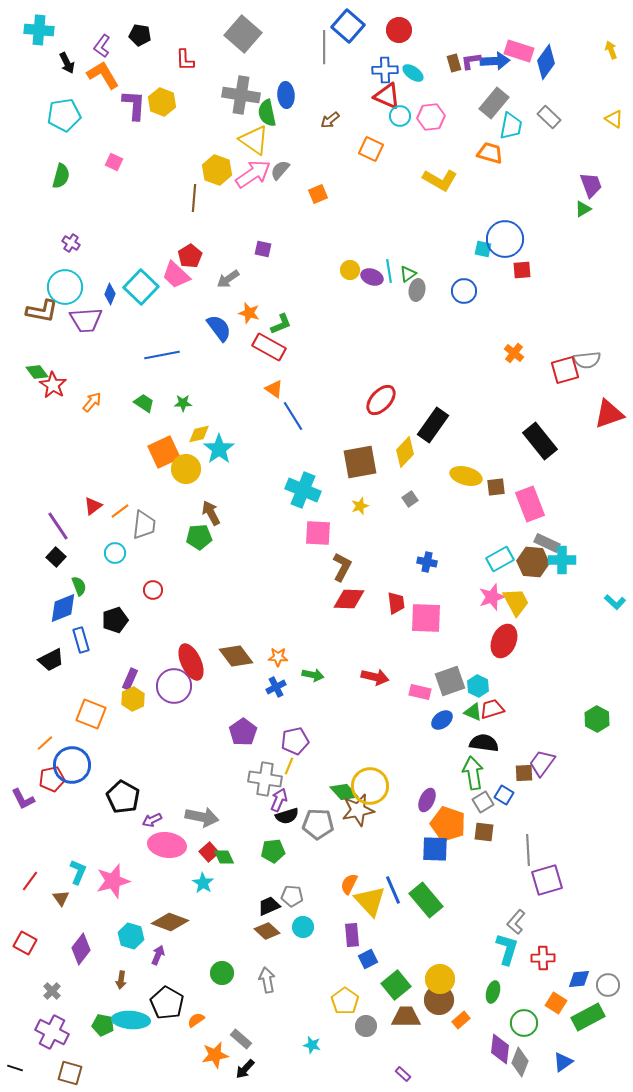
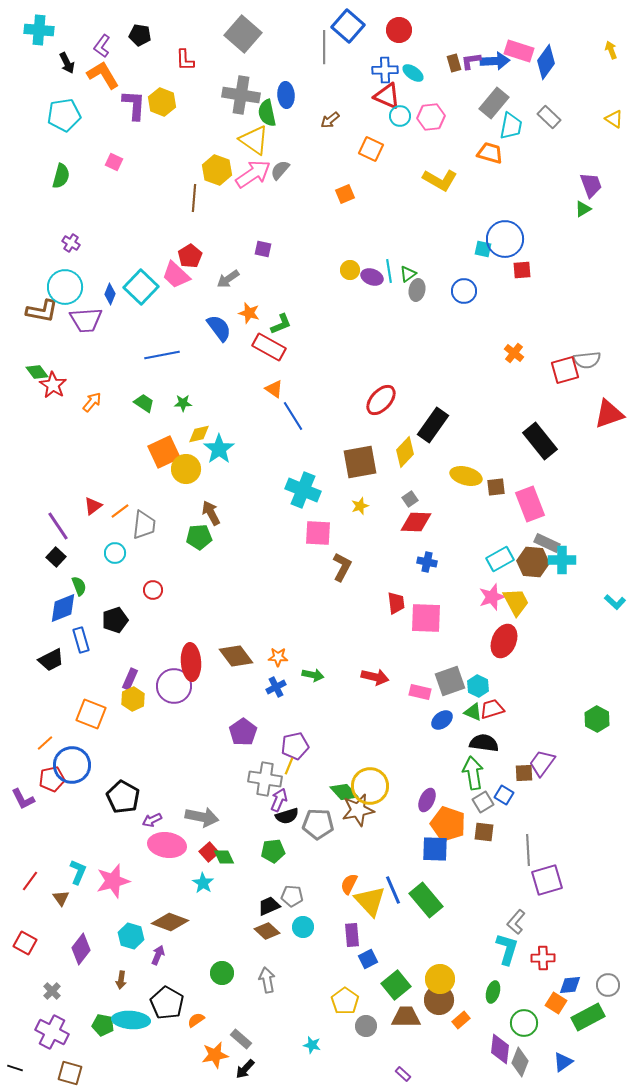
orange square at (318, 194): moved 27 px right
red diamond at (349, 599): moved 67 px right, 77 px up
red ellipse at (191, 662): rotated 21 degrees clockwise
purple pentagon at (295, 741): moved 5 px down
blue diamond at (579, 979): moved 9 px left, 6 px down
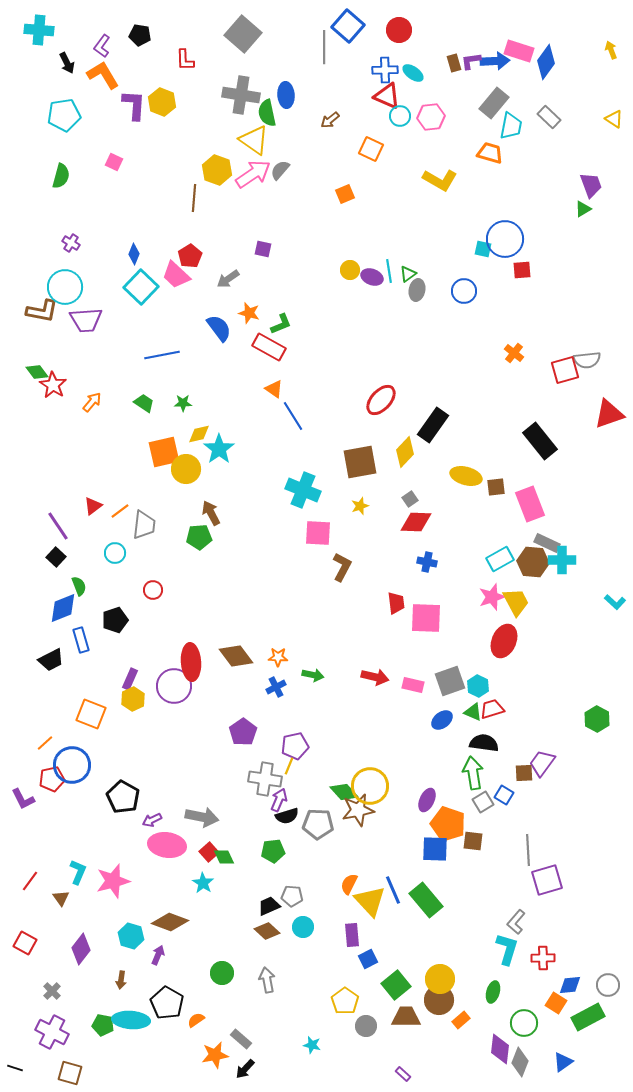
blue diamond at (110, 294): moved 24 px right, 40 px up
orange square at (164, 452): rotated 12 degrees clockwise
pink rectangle at (420, 692): moved 7 px left, 7 px up
brown square at (484, 832): moved 11 px left, 9 px down
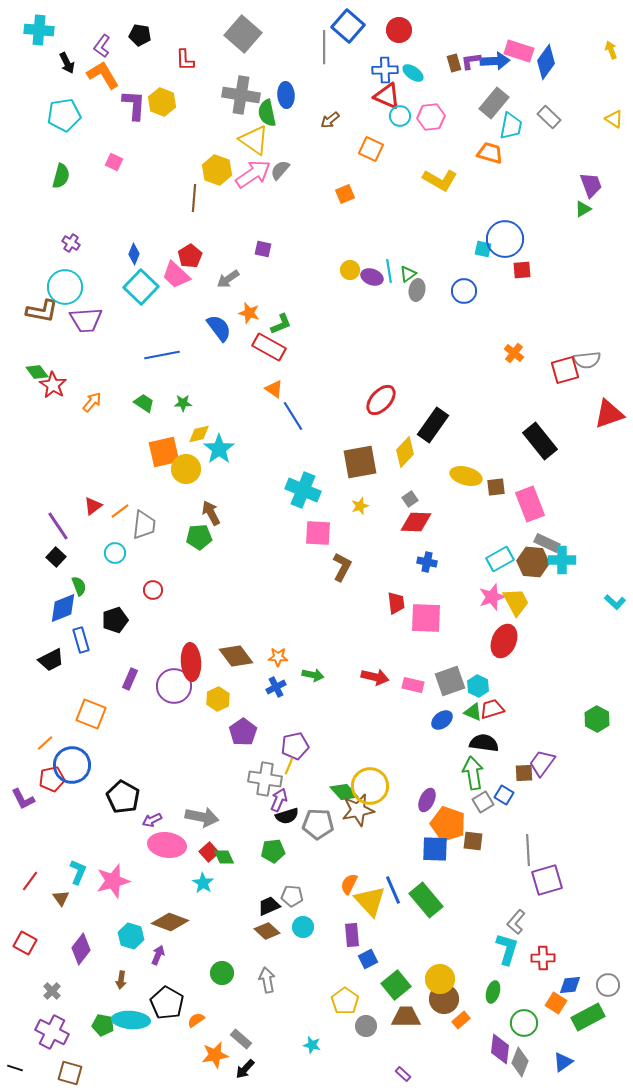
yellow hexagon at (133, 699): moved 85 px right
brown circle at (439, 1000): moved 5 px right, 1 px up
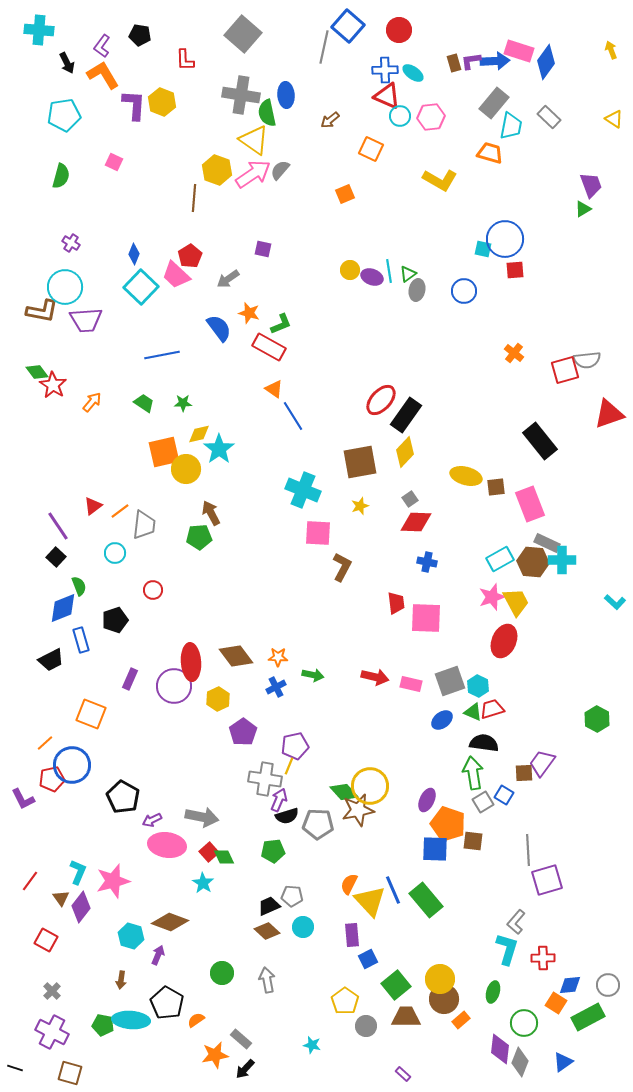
gray line at (324, 47): rotated 12 degrees clockwise
red square at (522, 270): moved 7 px left
black rectangle at (433, 425): moved 27 px left, 10 px up
pink rectangle at (413, 685): moved 2 px left, 1 px up
red square at (25, 943): moved 21 px right, 3 px up
purple diamond at (81, 949): moved 42 px up
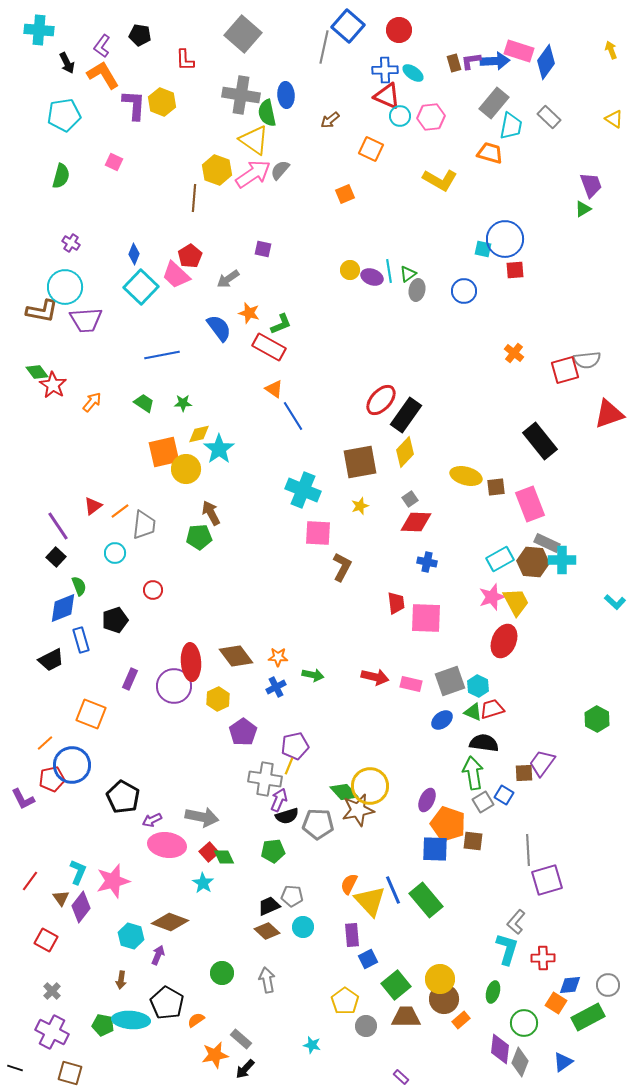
purple rectangle at (403, 1074): moved 2 px left, 3 px down
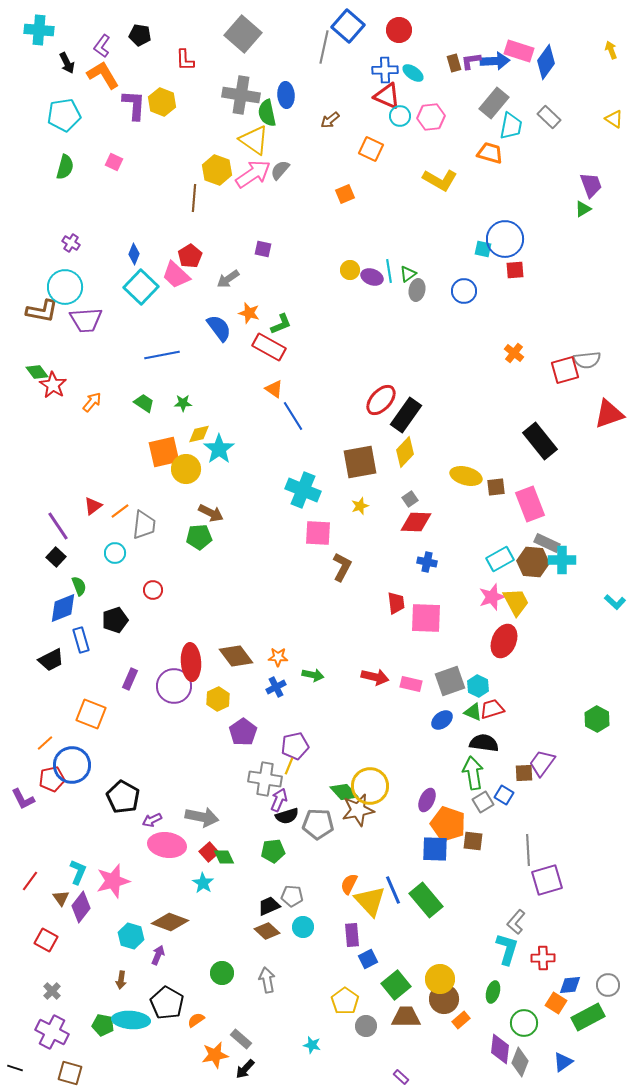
green semicircle at (61, 176): moved 4 px right, 9 px up
brown arrow at (211, 513): rotated 145 degrees clockwise
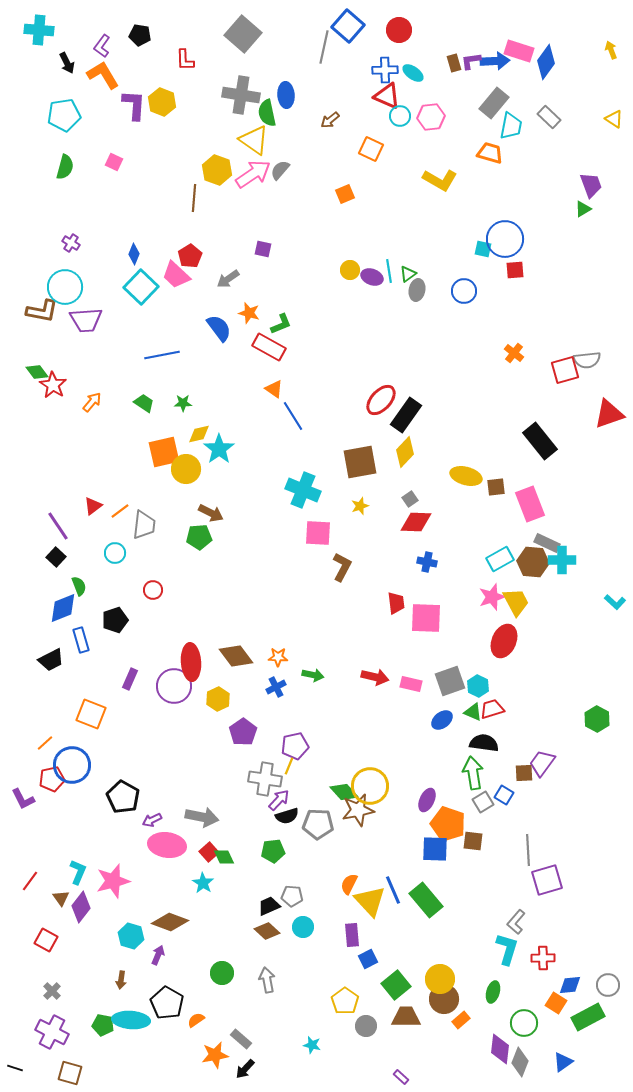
purple arrow at (279, 800): rotated 20 degrees clockwise
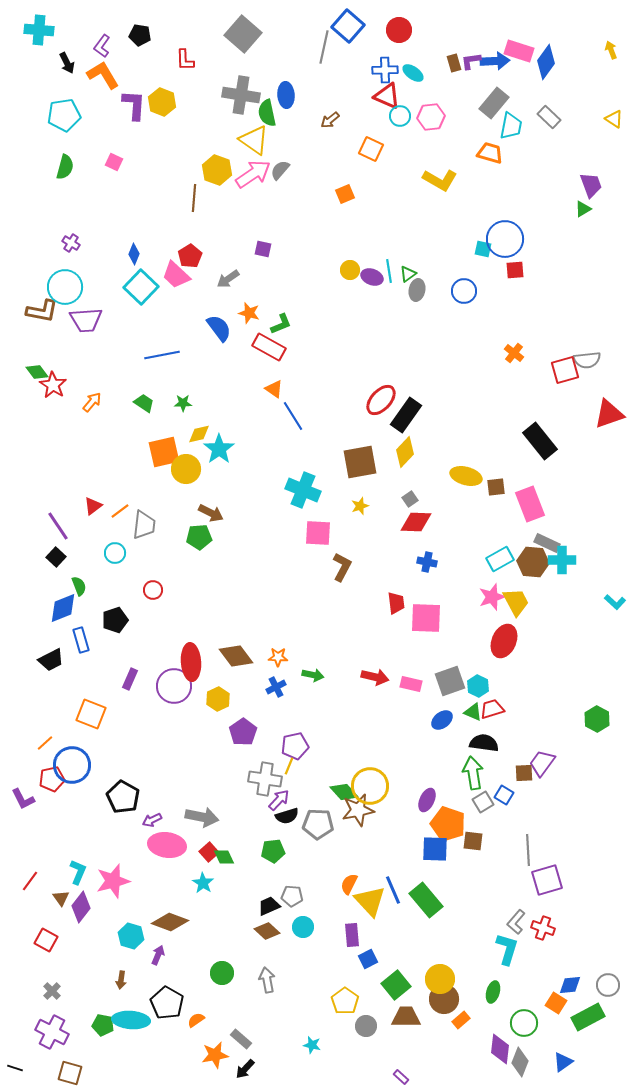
red cross at (543, 958): moved 30 px up; rotated 20 degrees clockwise
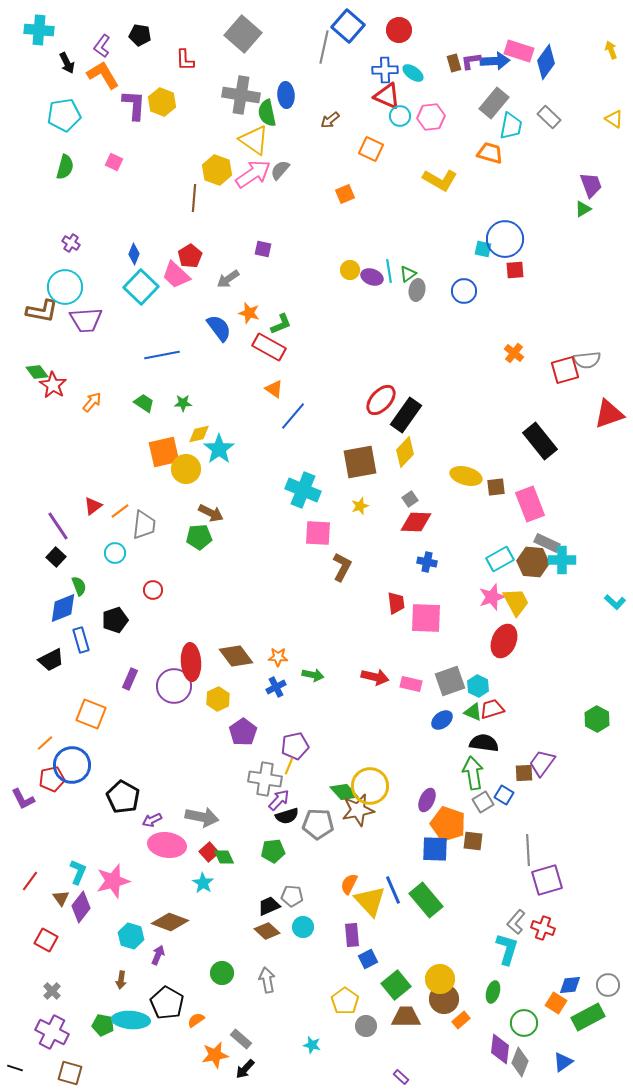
blue line at (293, 416): rotated 72 degrees clockwise
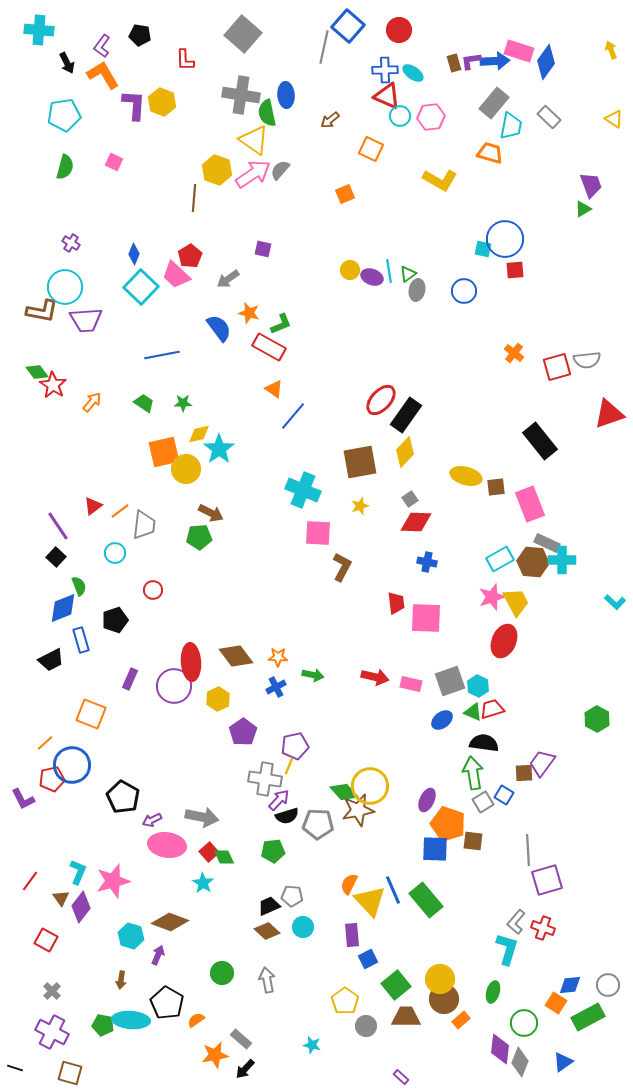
red square at (565, 370): moved 8 px left, 3 px up
